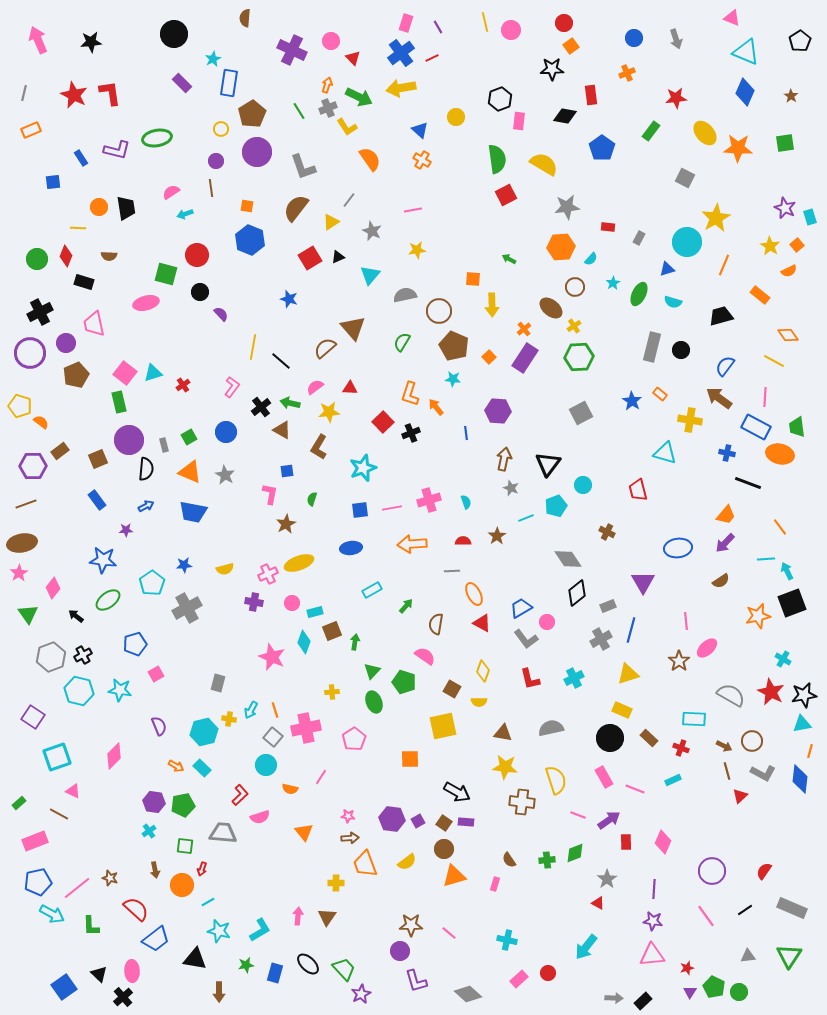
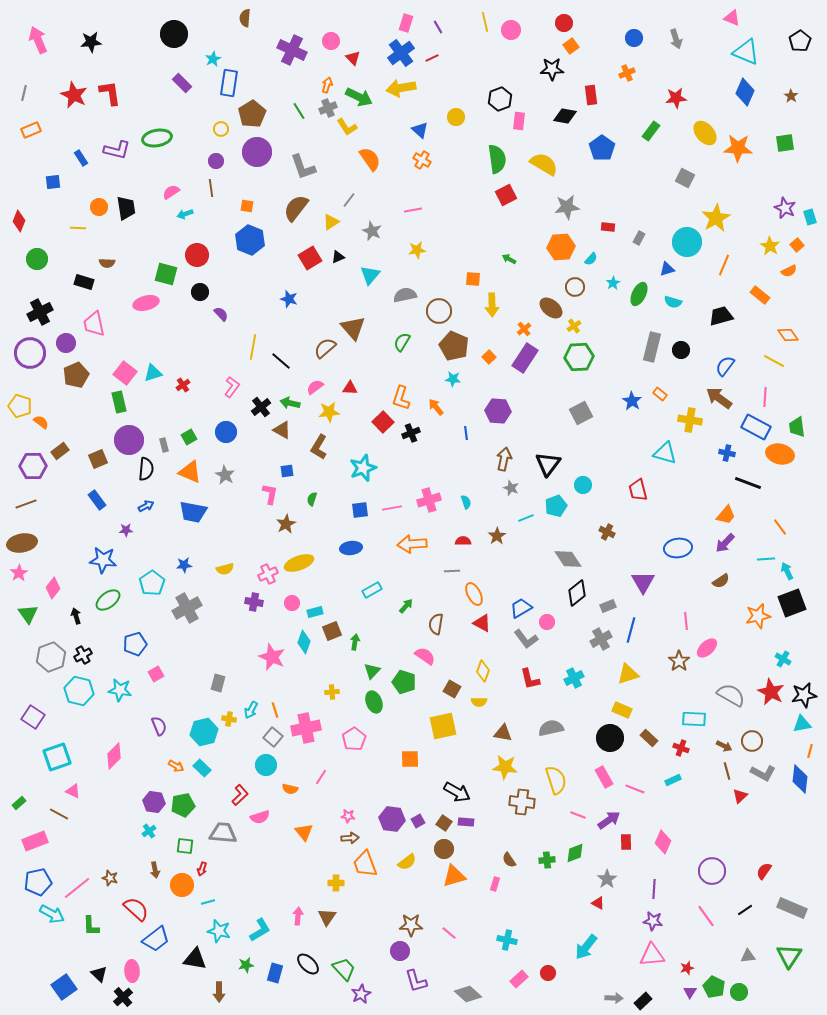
red diamond at (66, 256): moved 47 px left, 35 px up
brown semicircle at (109, 256): moved 2 px left, 7 px down
orange L-shape at (410, 394): moved 9 px left, 4 px down
black arrow at (76, 616): rotated 35 degrees clockwise
cyan line at (208, 902): rotated 16 degrees clockwise
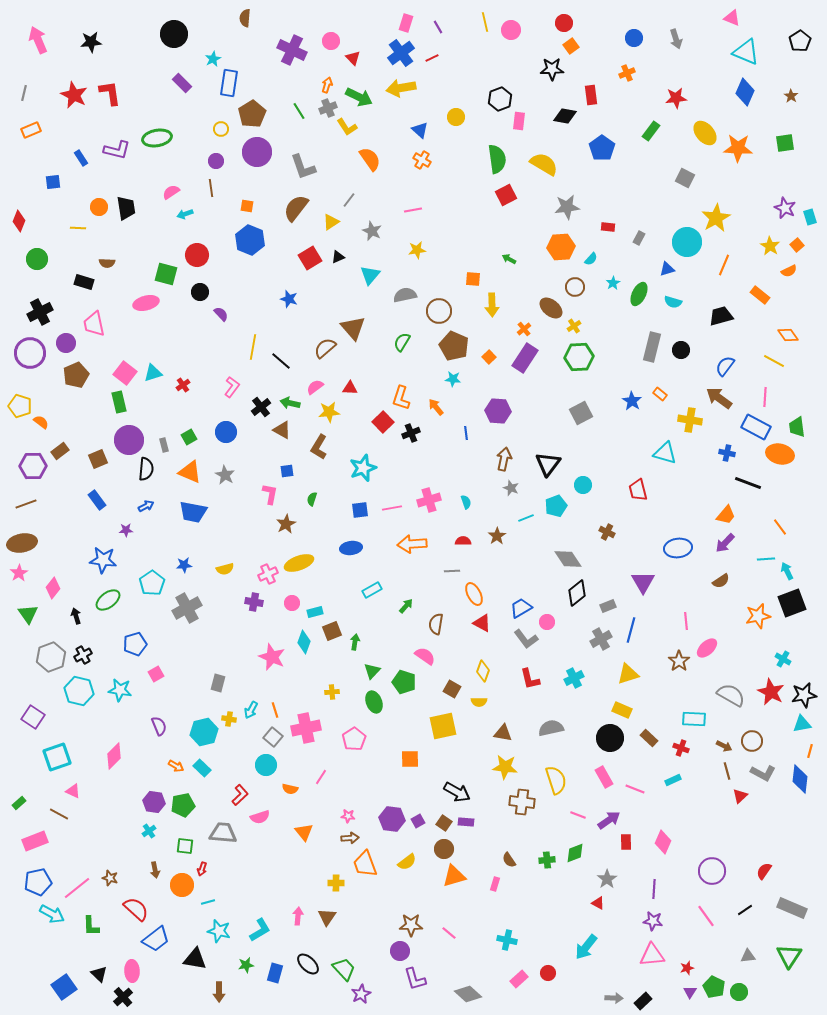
purple L-shape at (416, 981): moved 1 px left, 2 px up
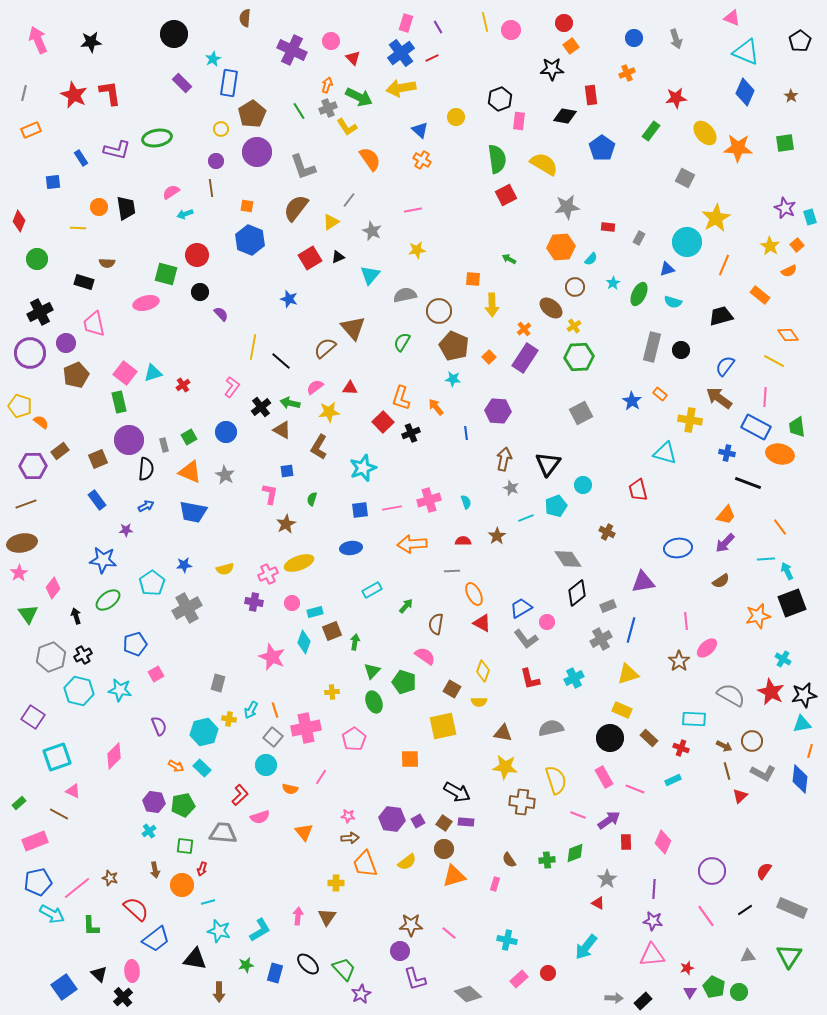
purple triangle at (643, 582): rotated 50 degrees clockwise
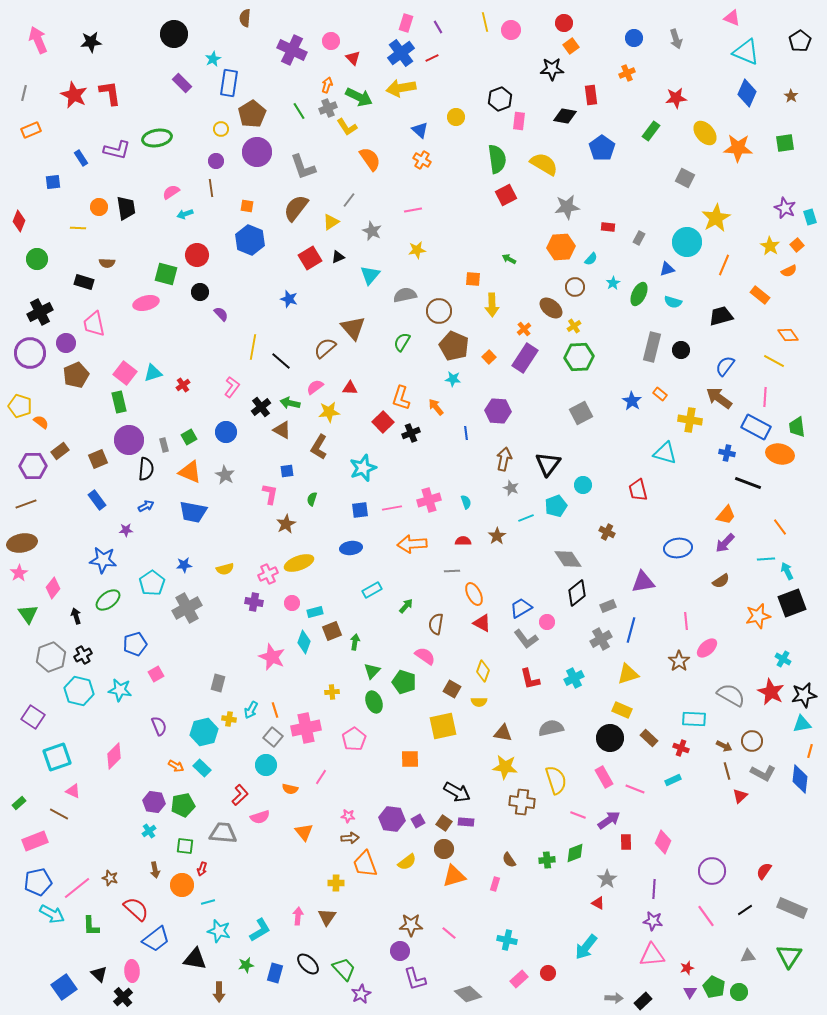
blue diamond at (745, 92): moved 2 px right, 1 px down
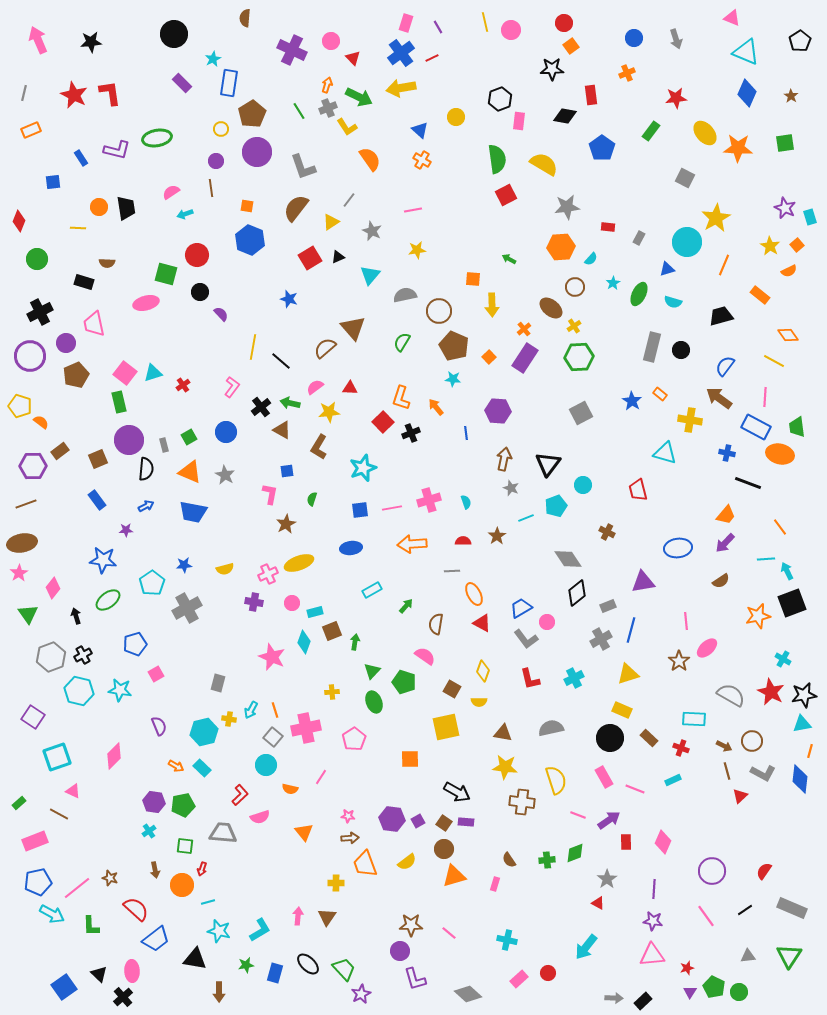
purple circle at (30, 353): moved 3 px down
yellow square at (443, 726): moved 3 px right, 1 px down
